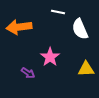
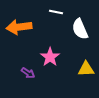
white line: moved 2 px left
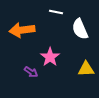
orange arrow: moved 3 px right, 3 px down
purple arrow: moved 3 px right, 1 px up
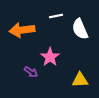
white line: moved 4 px down; rotated 24 degrees counterclockwise
yellow triangle: moved 6 px left, 11 px down
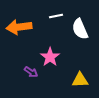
orange arrow: moved 3 px left, 3 px up
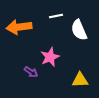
white semicircle: moved 1 px left, 1 px down
pink star: rotated 12 degrees clockwise
